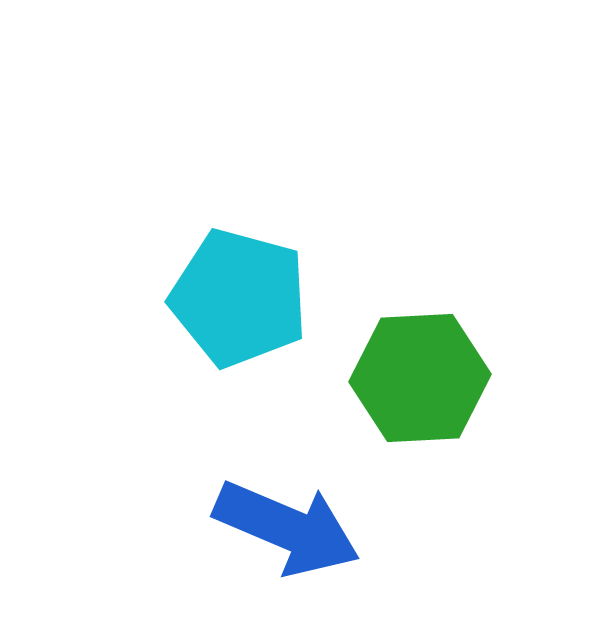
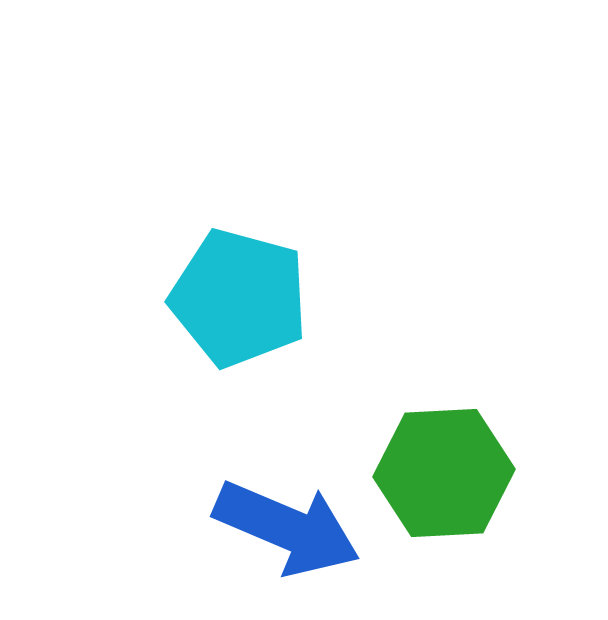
green hexagon: moved 24 px right, 95 px down
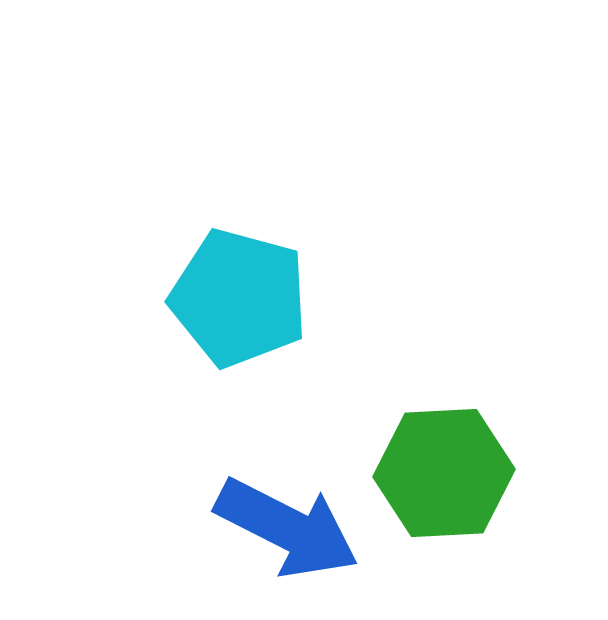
blue arrow: rotated 4 degrees clockwise
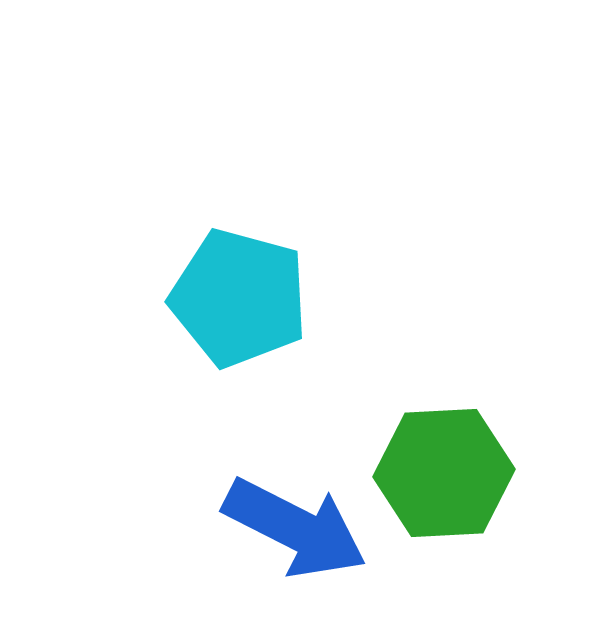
blue arrow: moved 8 px right
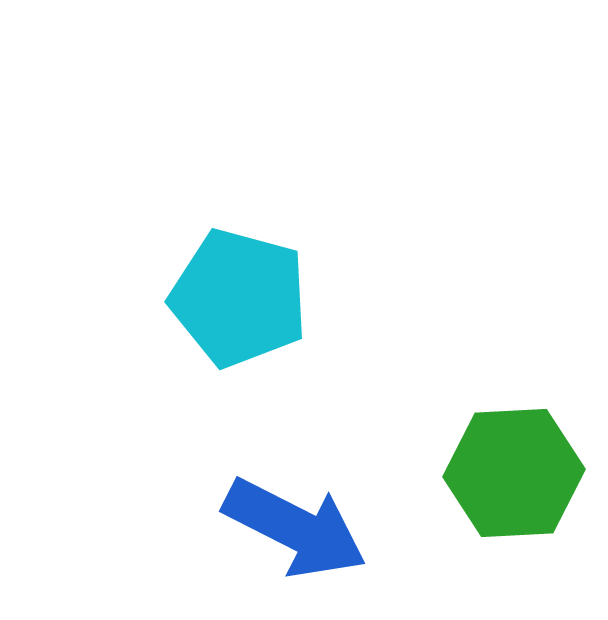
green hexagon: moved 70 px right
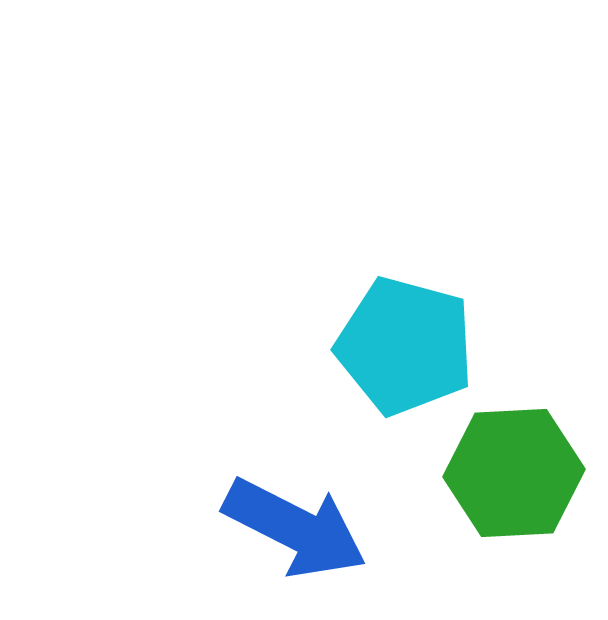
cyan pentagon: moved 166 px right, 48 px down
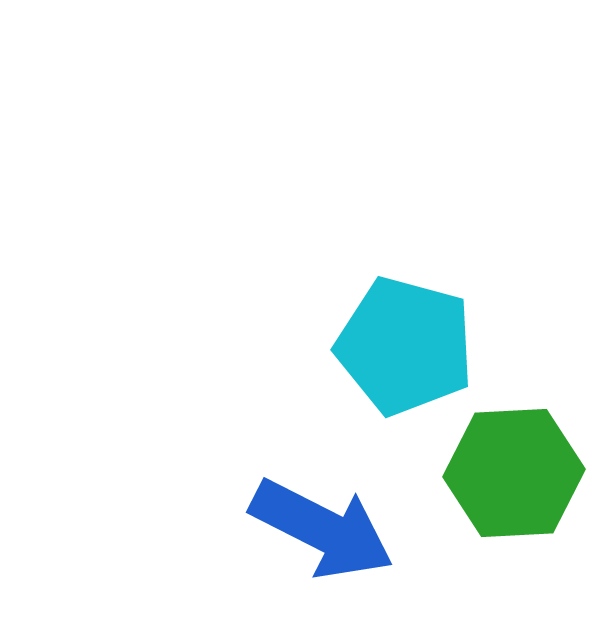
blue arrow: moved 27 px right, 1 px down
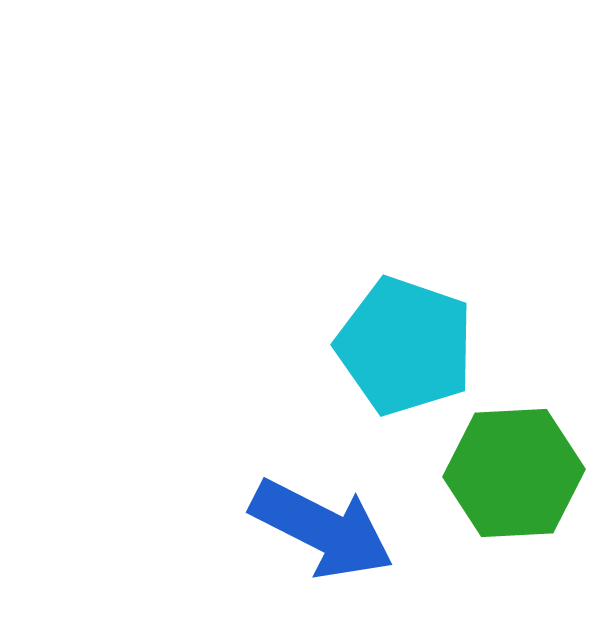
cyan pentagon: rotated 4 degrees clockwise
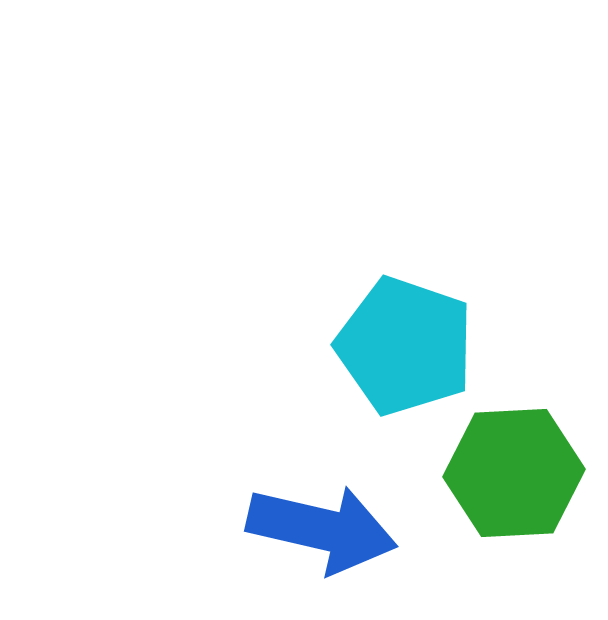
blue arrow: rotated 14 degrees counterclockwise
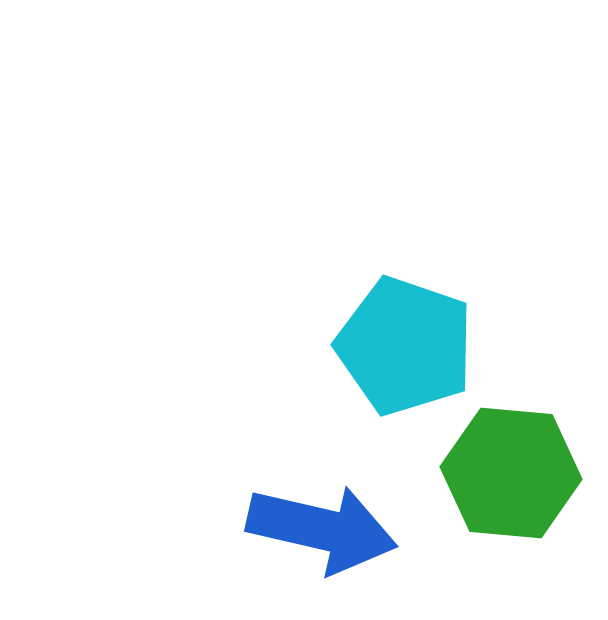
green hexagon: moved 3 px left; rotated 8 degrees clockwise
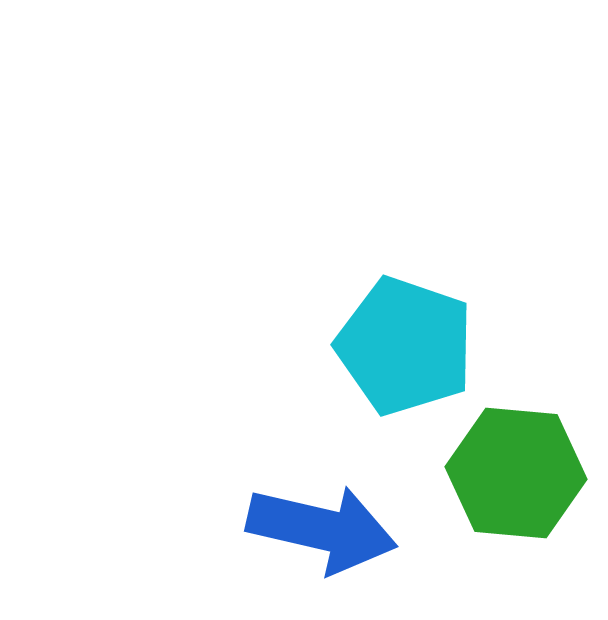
green hexagon: moved 5 px right
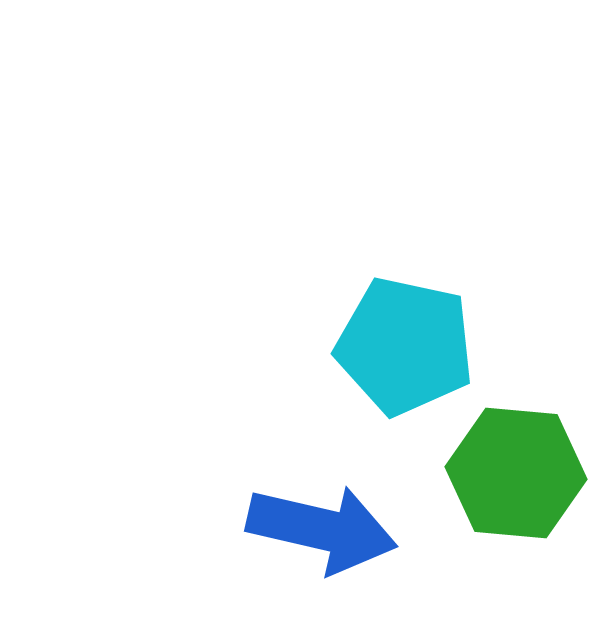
cyan pentagon: rotated 7 degrees counterclockwise
